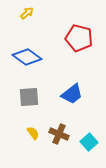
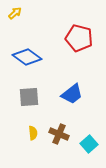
yellow arrow: moved 12 px left
yellow semicircle: rotated 32 degrees clockwise
cyan square: moved 2 px down
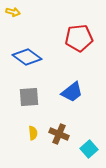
yellow arrow: moved 2 px left, 1 px up; rotated 56 degrees clockwise
red pentagon: rotated 20 degrees counterclockwise
blue trapezoid: moved 2 px up
cyan square: moved 5 px down
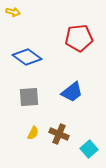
yellow semicircle: rotated 32 degrees clockwise
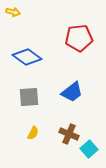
brown cross: moved 10 px right
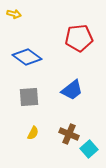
yellow arrow: moved 1 px right, 2 px down
blue trapezoid: moved 2 px up
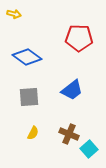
red pentagon: rotated 8 degrees clockwise
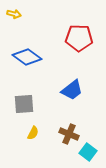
gray square: moved 5 px left, 7 px down
cyan square: moved 1 px left, 3 px down; rotated 12 degrees counterclockwise
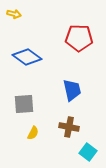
blue trapezoid: rotated 65 degrees counterclockwise
brown cross: moved 7 px up; rotated 12 degrees counterclockwise
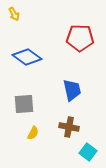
yellow arrow: rotated 48 degrees clockwise
red pentagon: moved 1 px right
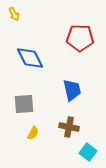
blue diamond: moved 3 px right, 1 px down; rotated 28 degrees clockwise
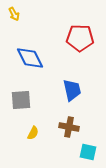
gray square: moved 3 px left, 4 px up
cyan square: rotated 24 degrees counterclockwise
